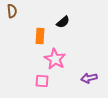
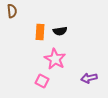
black semicircle: moved 3 px left, 9 px down; rotated 32 degrees clockwise
orange rectangle: moved 4 px up
pink square: rotated 24 degrees clockwise
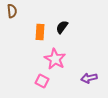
black semicircle: moved 2 px right, 4 px up; rotated 136 degrees clockwise
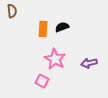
black semicircle: rotated 32 degrees clockwise
orange rectangle: moved 3 px right, 3 px up
purple arrow: moved 15 px up
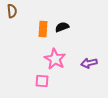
pink square: rotated 24 degrees counterclockwise
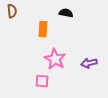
black semicircle: moved 4 px right, 14 px up; rotated 32 degrees clockwise
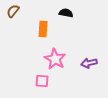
brown semicircle: moved 1 px right; rotated 136 degrees counterclockwise
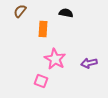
brown semicircle: moved 7 px right
pink square: moved 1 px left; rotated 16 degrees clockwise
